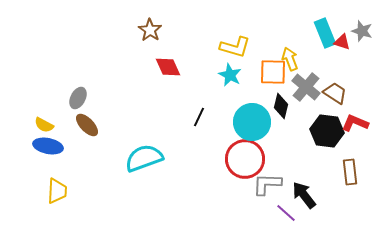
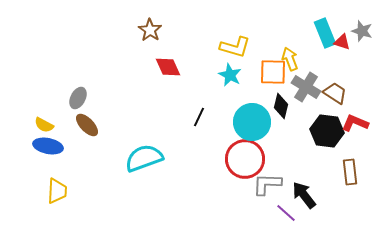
gray cross: rotated 8 degrees counterclockwise
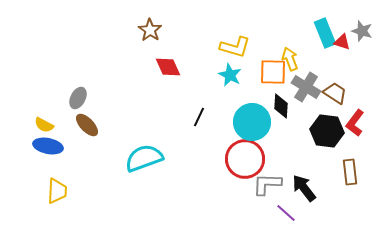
black diamond: rotated 10 degrees counterclockwise
red L-shape: rotated 76 degrees counterclockwise
black arrow: moved 7 px up
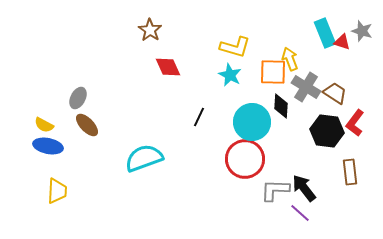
gray L-shape: moved 8 px right, 6 px down
purple line: moved 14 px right
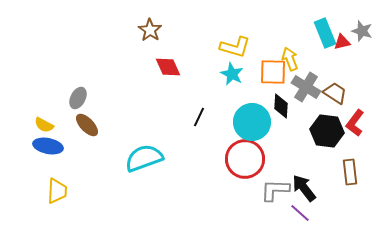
red triangle: rotated 30 degrees counterclockwise
cyan star: moved 2 px right, 1 px up
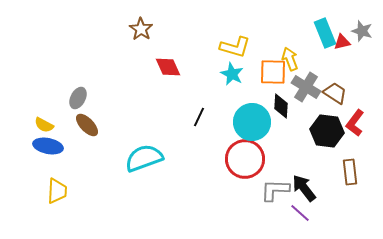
brown star: moved 9 px left, 1 px up
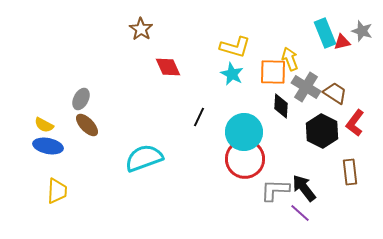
gray ellipse: moved 3 px right, 1 px down
cyan circle: moved 8 px left, 10 px down
black hexagon: moved 5 px left; rotated 20 degrees clockwise
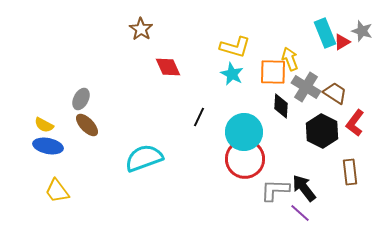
red triangle: rotated 18 degrees counterclockwise
yellow trapezoid: rotated 140 degrees clockwise
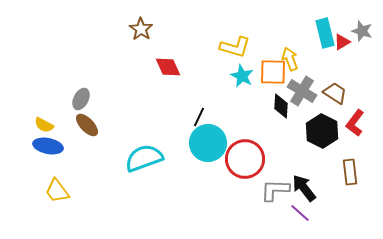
cyan rectangle: rotated 8 degrees clockwise
cyan star: moved 10 px right, 2 px down
gray cross: moved 4 px left, 4 px down
cyan circle: moved 36 px left, 11 px down
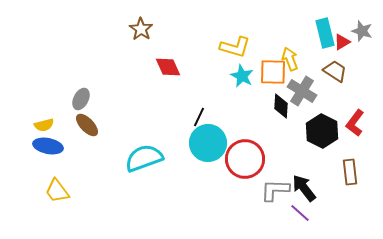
brown trapezoid: moved 22 px up
yellow semicircle: rotated 42 degrees counterclockwise
